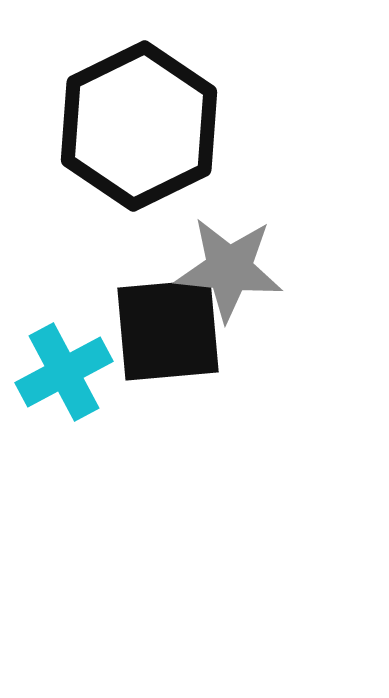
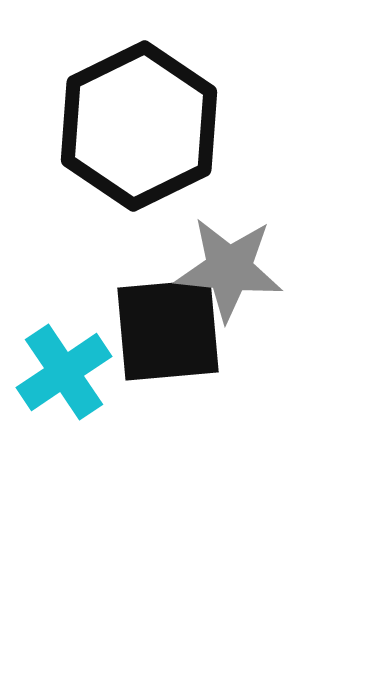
cyan cross: rotated 6 degrees counterclockwise
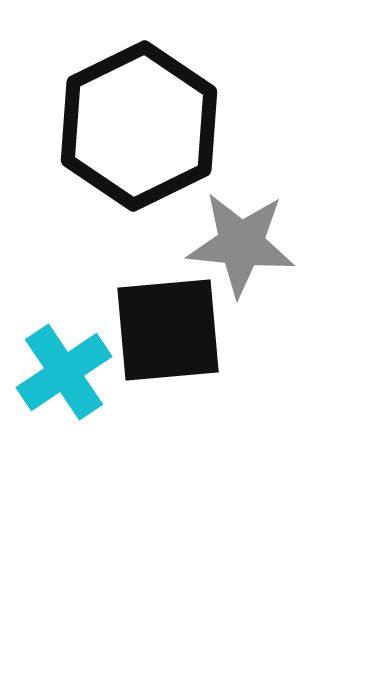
gray star: moved 12 px right, 25 px up
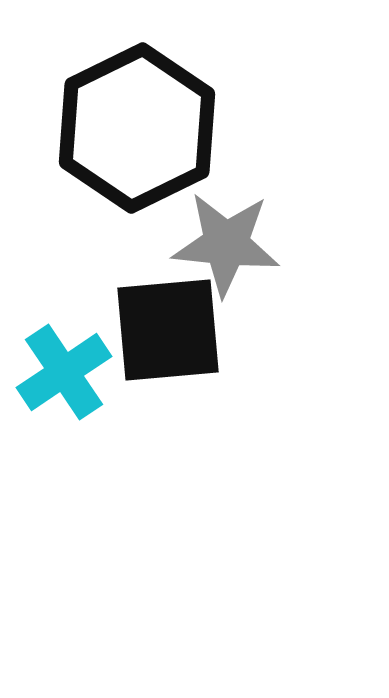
black hexagon: moved 2 px left, 2 px down
gray star: moved 15 px left
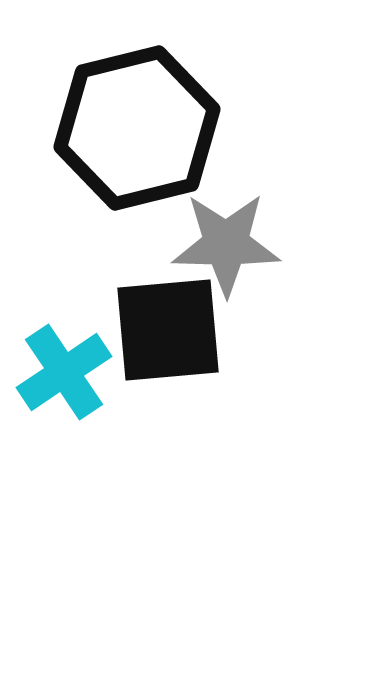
black hexagon: rotated 12 degrees clockwise
gray star: rotated 5 degrees counterclockwise
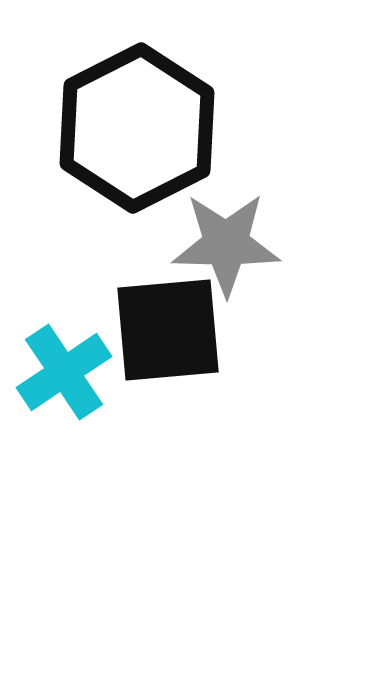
black hexagon: rotated 13 degrees counterclockwise
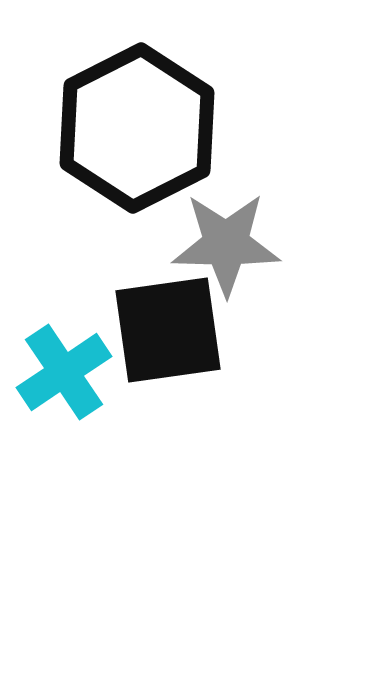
black square: rotated 3 degrees counterclockwise
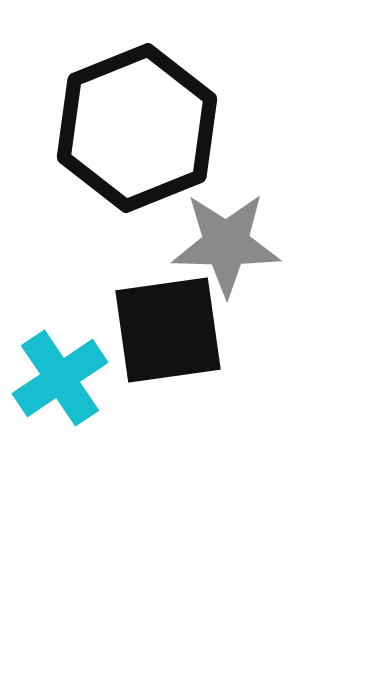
black hexagon: rotated 5 degrees clockwise
cyan cross: moved 4 px left, 6 px down
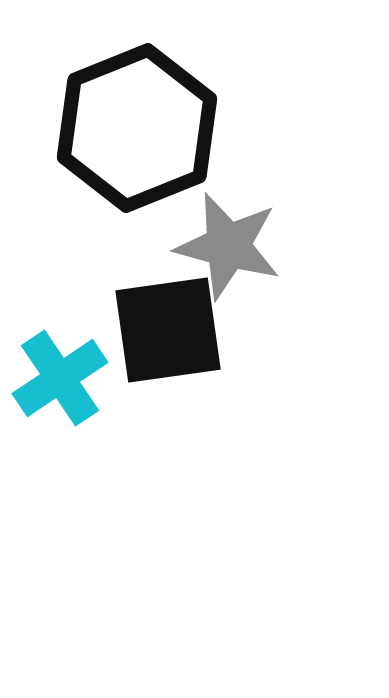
gray star: moved 2 px right, 2 px down; rotated 14 degrees clockwise
